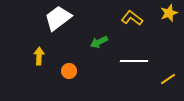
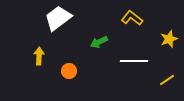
yellow star: moved 26 px down
yellow line: moved 1 px left, 1 px down
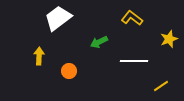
yellow line: moved 6 px left, 6 px down
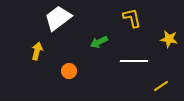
yellow L-shape: rotated 40 degrees clockwise
yellow star: rotated 30 degrees clockwise
yellow arrow: moved 2 px left, 5 px up; rotated 12 degrees clockwise
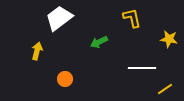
white trapezoid: moved 1 px right
white line: moved 8 px right, 7 px down
orange circle: moved 4 px left, 8 px down
yellow line: moved 4 px right, 3 px down
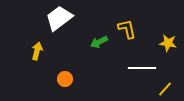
yellow L-shape: moved 5 px left, 11 px down
yellow star: moved 1 px left, 4 px down
yellow line: rotated 14 degrees counterclockwise
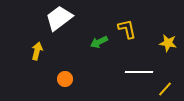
white line: moved 3 px left, 4 px down
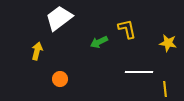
orange circle: moved 5 px left
yellow line: rotated 49 degrees counterclockwise
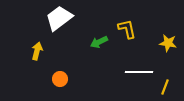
yellow line: moved 2 px up; rotated 28 degrees clockwise
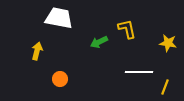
white trapezoid: rotated 48 degrees clockwise
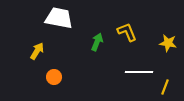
yellow L-shape: moved 3 px down; rotated 10 degrees counterclockwise
green arrow: moved 2 px left; rotated 138 degrees clockwise
yellow arrow: rotated 18 degrees clockwise
orange circle: moved 6 px left, 2 px up
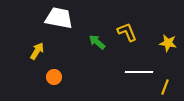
green arrow: rotated 72 degrees counterclockwise
